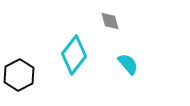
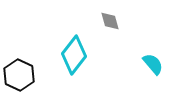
cyan semicircle: moved 25 px right
black hexagon: rotated 8 degrees counterclockwise
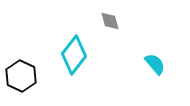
cyan semicircle: moved 2 px right
black hexagon: moved 2 px right, 1 px down
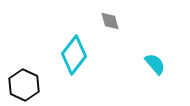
black hexagon: moved 3 px right, 9 px down
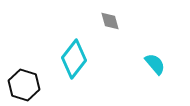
cyan diamond: moved 4 px down
black hexagon: rotated 8 degrees counterclockwise
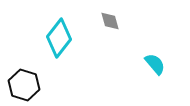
cyan diamond: moved 15 px left, 21 px up
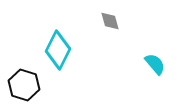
cyan diamond: moved 1 px left, 12 px down; rotated 12 degrees counterclockwise
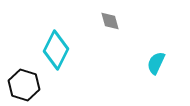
cyan diamond: moved 2 px left
cyan semicircle: moved 1 px right, 1 px up; rotated 115 degrees counterclockwise
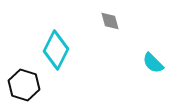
cyan semicircle: moved 3 px left; rotated 70 degrees counterclockwise
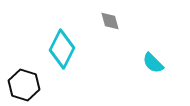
cyan diamond: moved 6 px right, 1 px up
